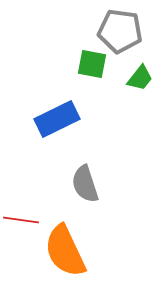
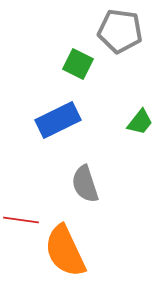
green square: moved 14 px left; rotated 16 degrees clockwise
green trapezoid: moved 44 px down
blue rectangle: moved 1 px right, 1 px down
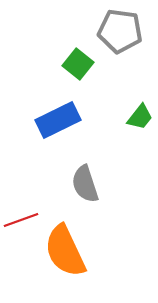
green square: rotated 12 degrees clockwise
green trapezoid: moved 5 px up
red line: rotated 28 degrees counterclockwise
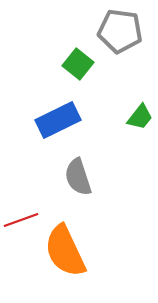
gray semicircle: moved 7 px left, 7 px up
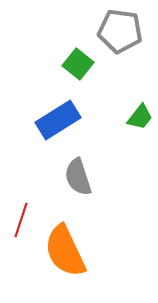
blue rectangle: rotated 6 degrees counterclockwise
red line: rotated 52 degrees counterclockwise
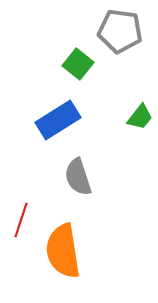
orange semicircle: moved 2 px left; rotated 16 degrees clockwise
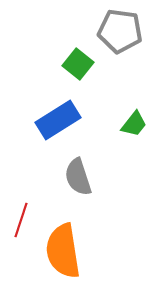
green trapezoid: moved 6 px left, 7 px down
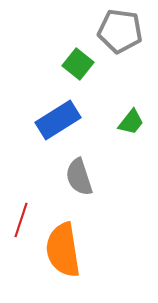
green trapezoid: moved 3 px left, 2 px up
gray semicircle: moved 1 px right
orange semicircle: moved 1 px up
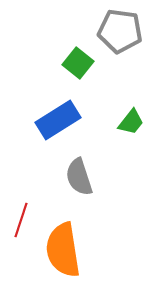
green square: moved 1 px up
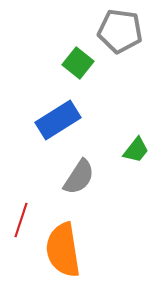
green trapezoid: moved 5 px right, 28 px down
gray semicircle: rotated 129 degrees counterclockwise
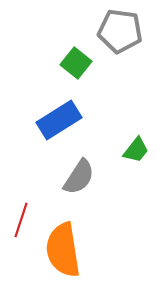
green square: moved 2 px left
blue rectangle: moved 1 px right
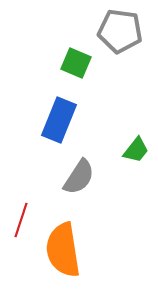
green square: rotated 16 degrees counterclockwise
blue rectangle: rotated 36 degrees counterclockwise
